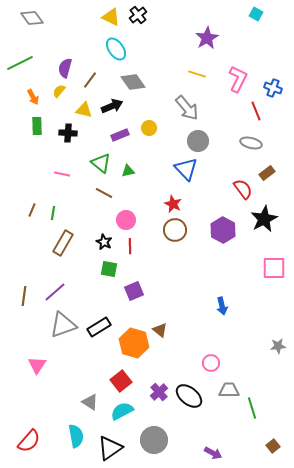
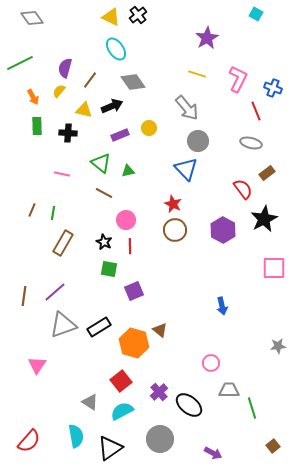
black ellipse at (189, 396): moved 9 px down
gray circle at (154, 440): moved 6 px right, 1 px up
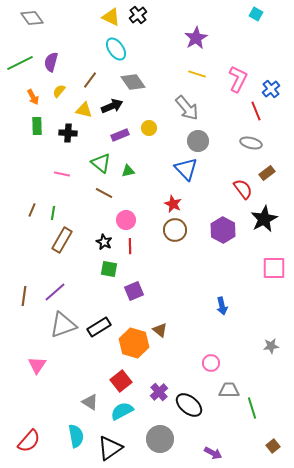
purple star at (207, 38): moved 11 px left
purple semicircle at (65, 68): moved 14 px left, 6 px up
blue cross at (273, 88): moved 2 px left, 1 px down; rotated 30 degrees clockwise
brown rectangle at (63, 243): moved 1 px left, 3 px up
gray star at (278, 346): moved 7 px left
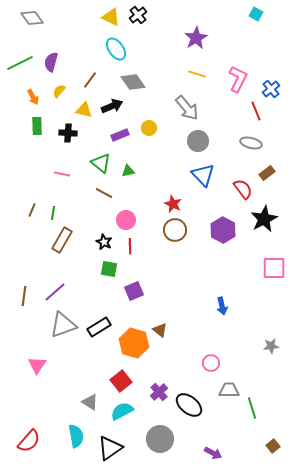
blue triangle at (186, 169): moved 17 px right, 6 px down
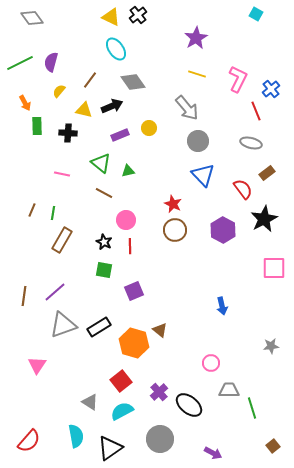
orange arrow at (33, 97): moved 8 px left, 6 px down
green square at (109, 269): moved 5 px left, 1 px down
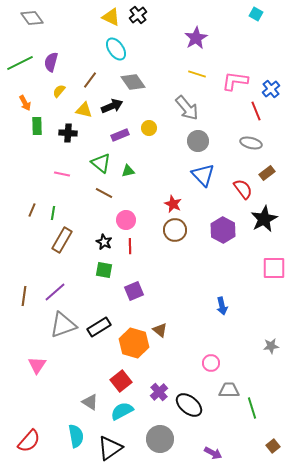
pink L-shape at (238, 79): moved 3 px left, 2 px down; rotated 108 degrees counterclockwise
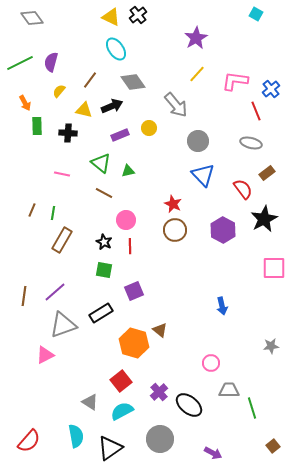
yellow line at (197, 74): rotated 66 degrees counterclockwise
gray arrow at (187, 108): moved 11 px left, 3 px up
black rectangle at (99, 327): moved 2 px right, 14 px up
pink triangle at (37, 365): moved 8 px right, 10 px up; rotated 30 degrees clockwise
